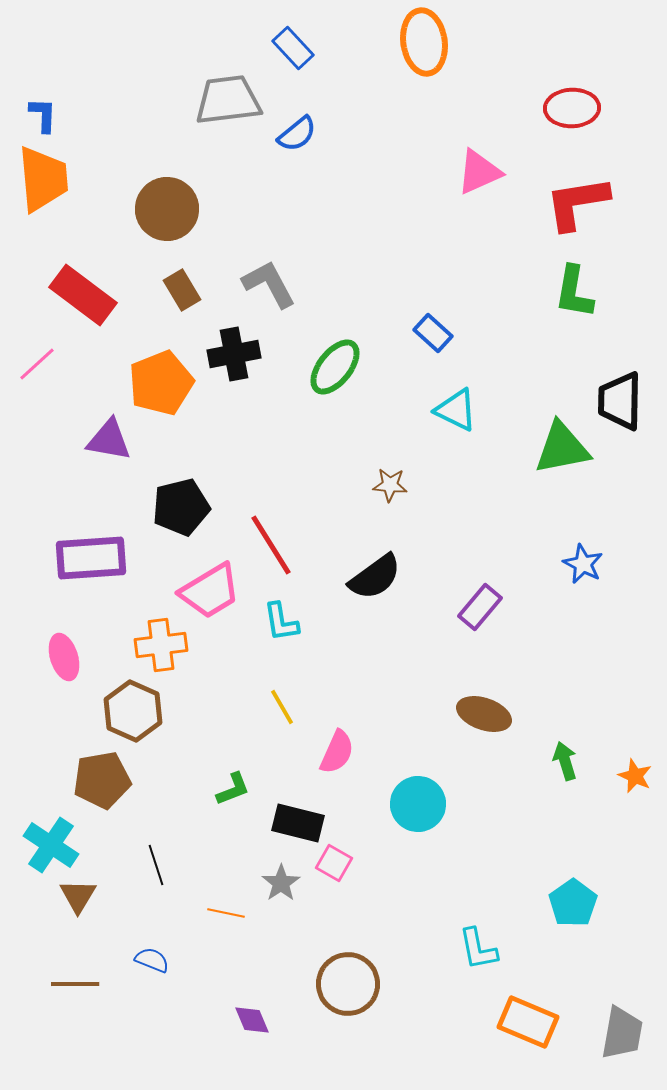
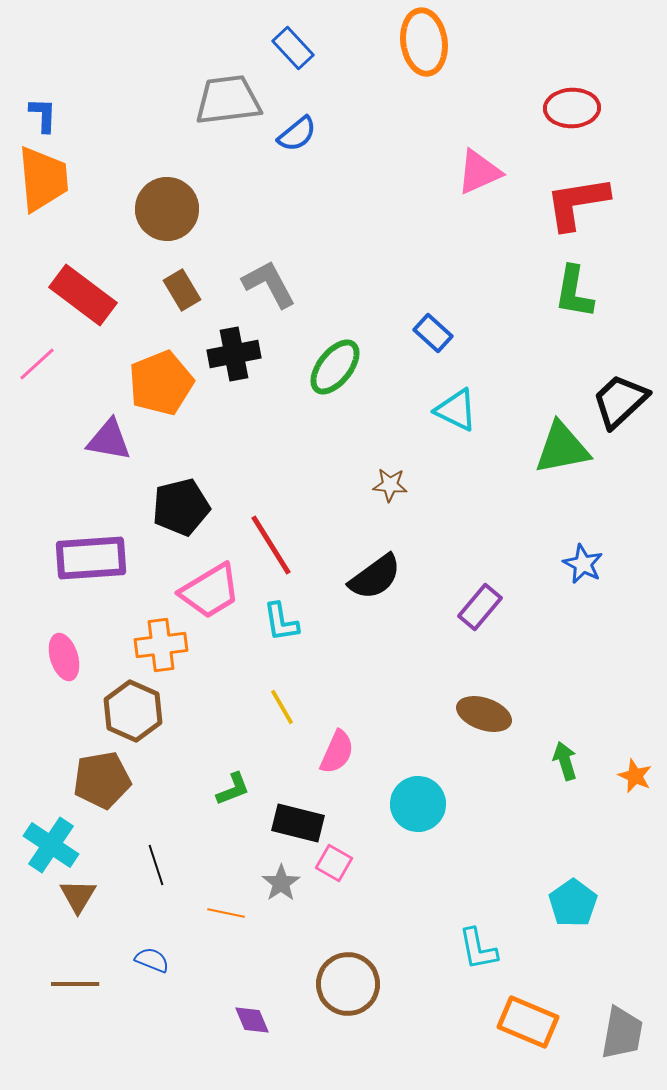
black trapezoid at (620, 401): rotated 46 degrees clockwise
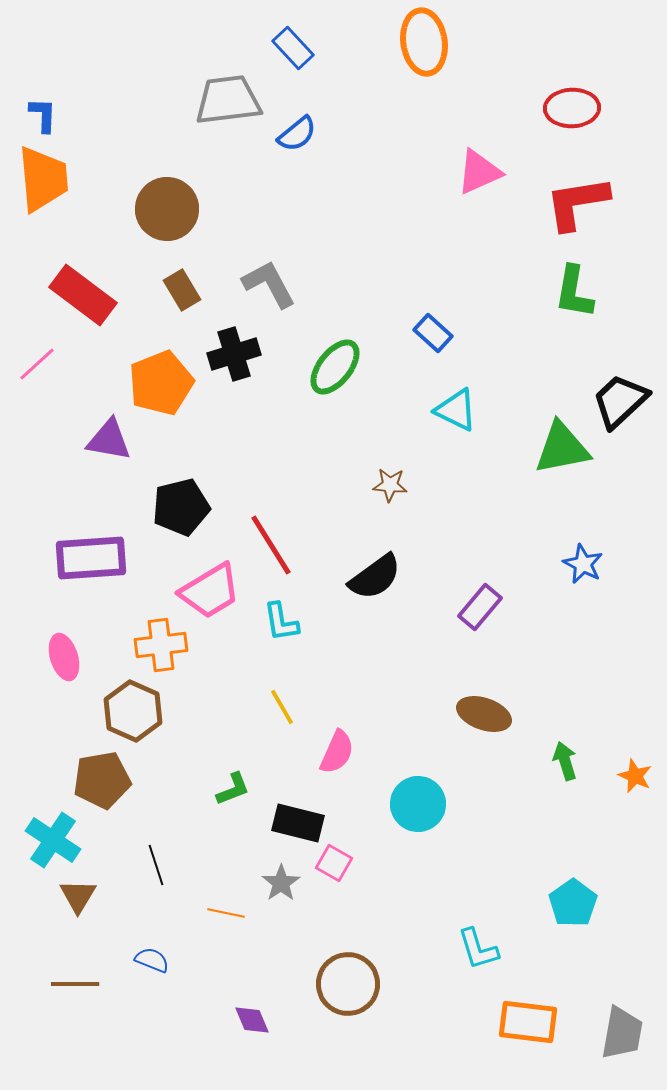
black cross at (234, 354): rotated 6 degrees counterclockwise
cyan cross at (51, 845): moved 2 px right, 5 px up
cyan L-shape at (478, 949): rotated 6 degrees counterclockwise
orange rectangle at (528, 1022): rotated 16 degrees counterclockwise
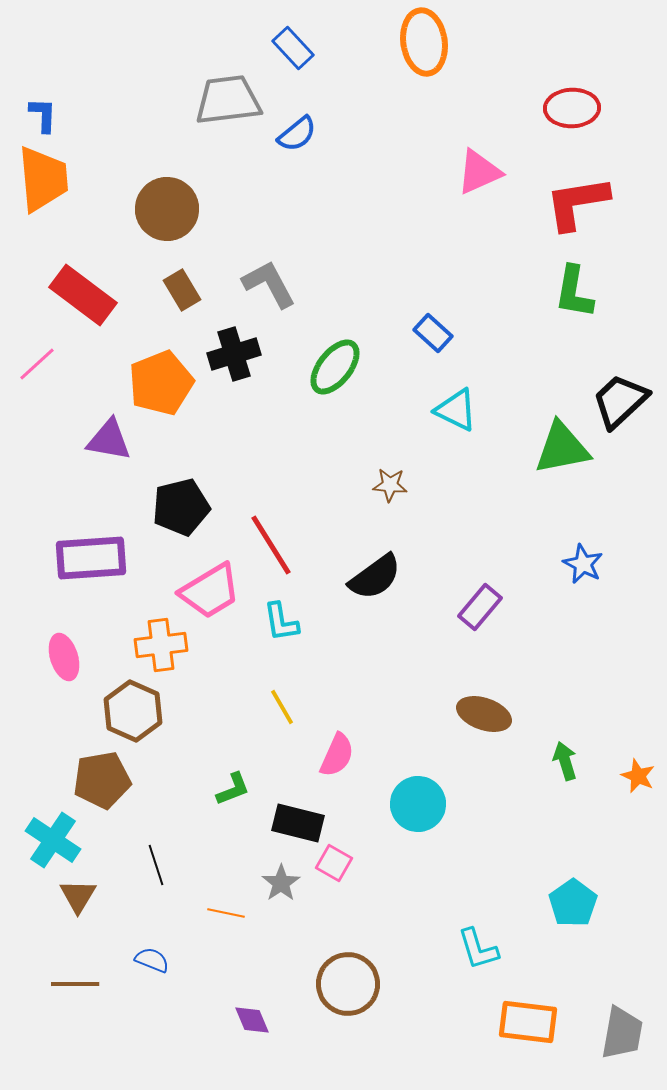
pink semicircle at (337, 752): moved 3 px down
orange star at (635, 776): moved 3 px right
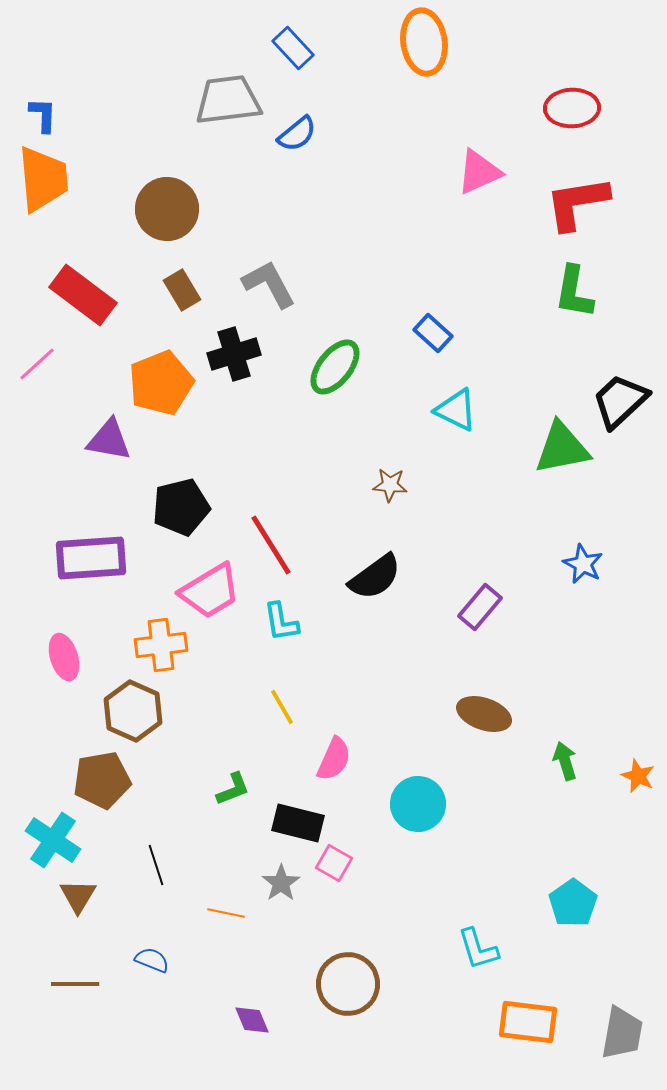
pink semicircle at (337, 755): moved 3 px left, 4 px down
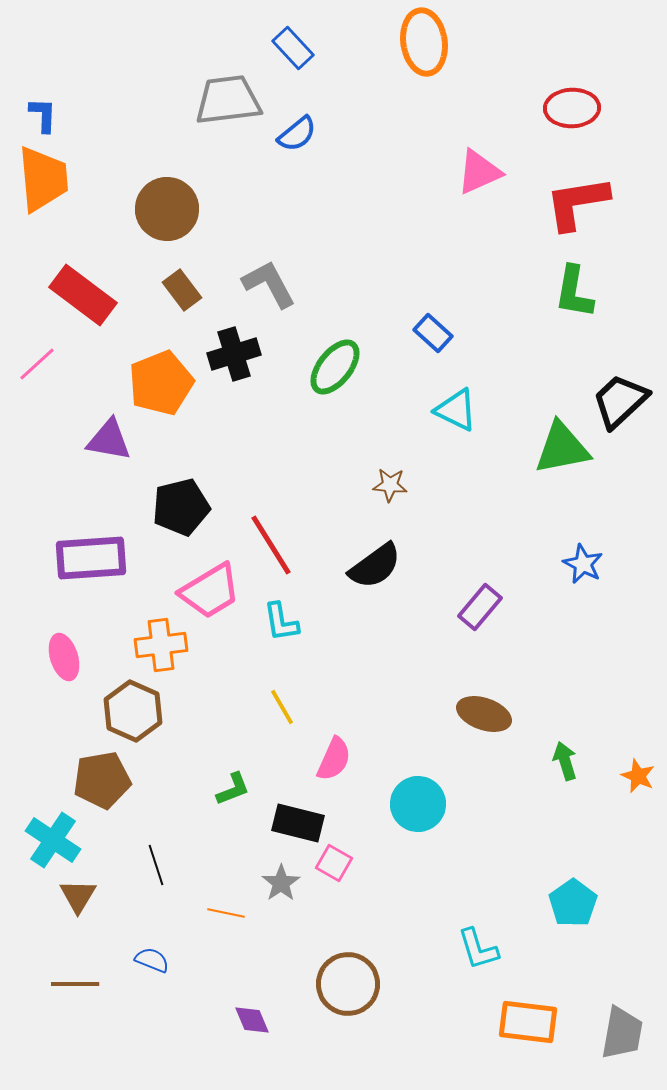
brown rectangle at (182, 290): rotated 6 degrees counterclockwise
black semicircle at (375, 577): moved 11 px up
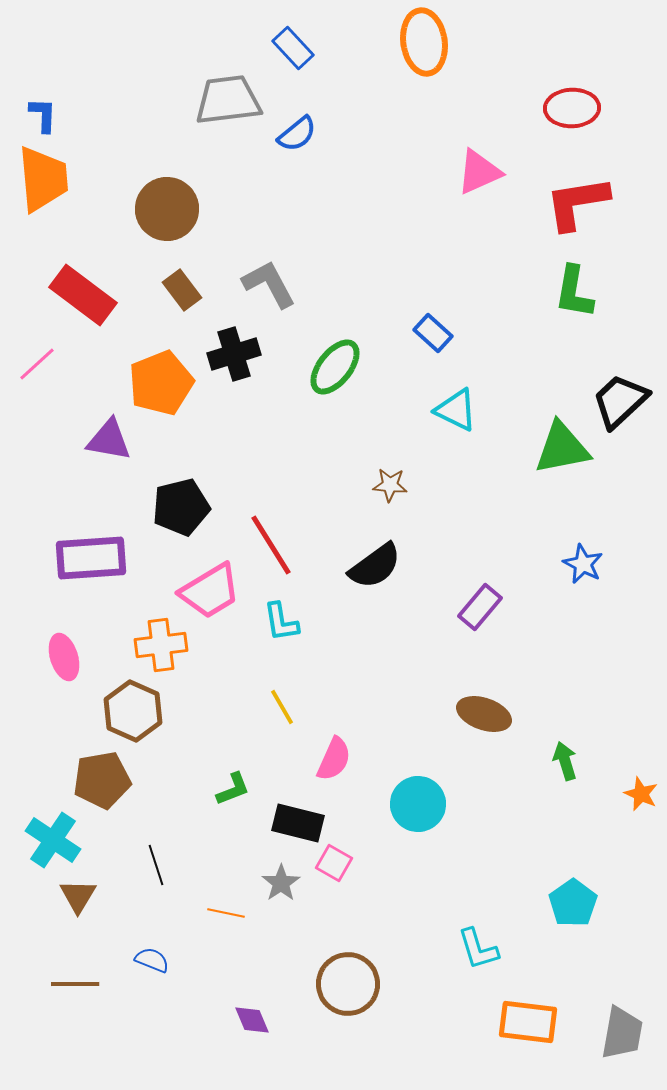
orange star at (638, 776): moved 3 px right, 18 px down
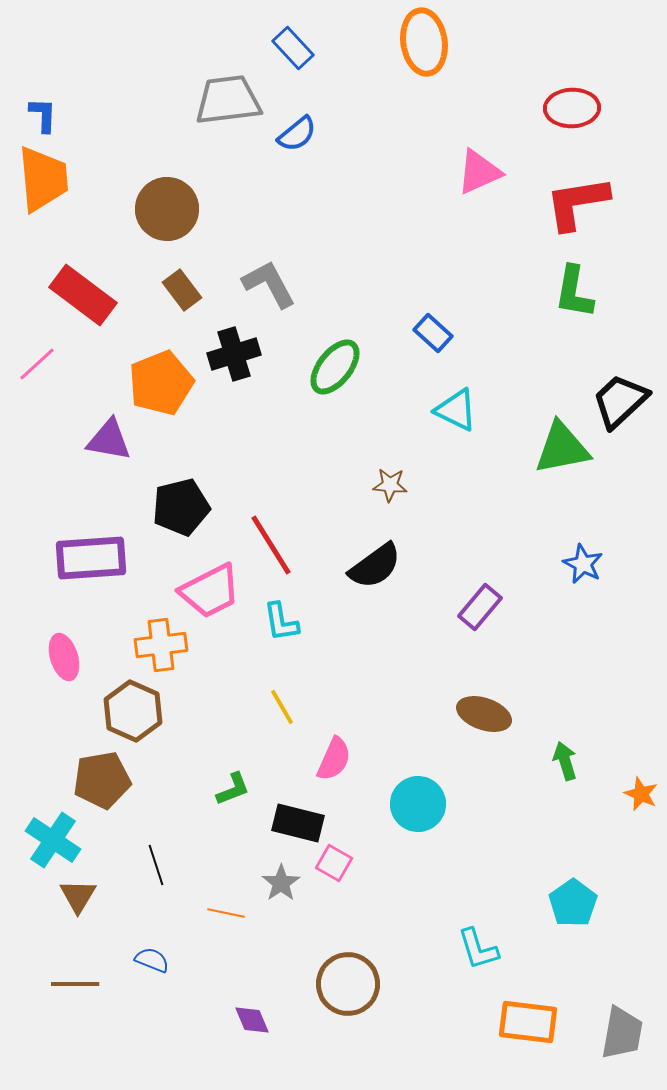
pink trapezoid at (210, 591): rotated 4 degrees clockwise
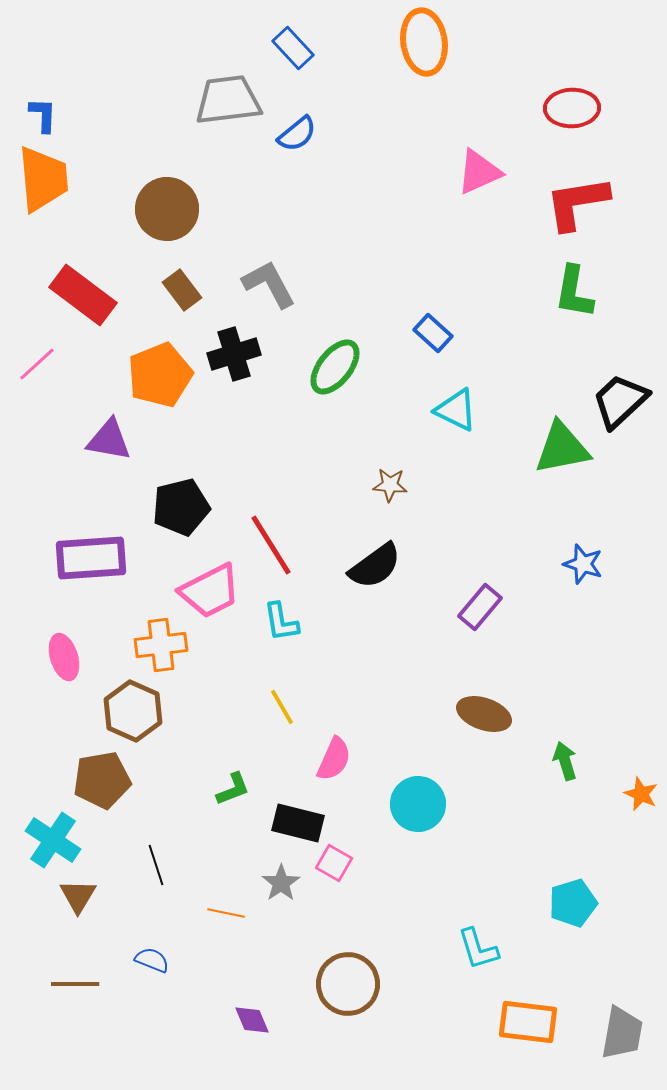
orange pentagon at (161, 383): moved 1 px left, 8 px up
blue star at (583, 564): rotated 9 degrees counterclockwise
cyan pentagon at (573, 903): rotated 18 degrees clockwise
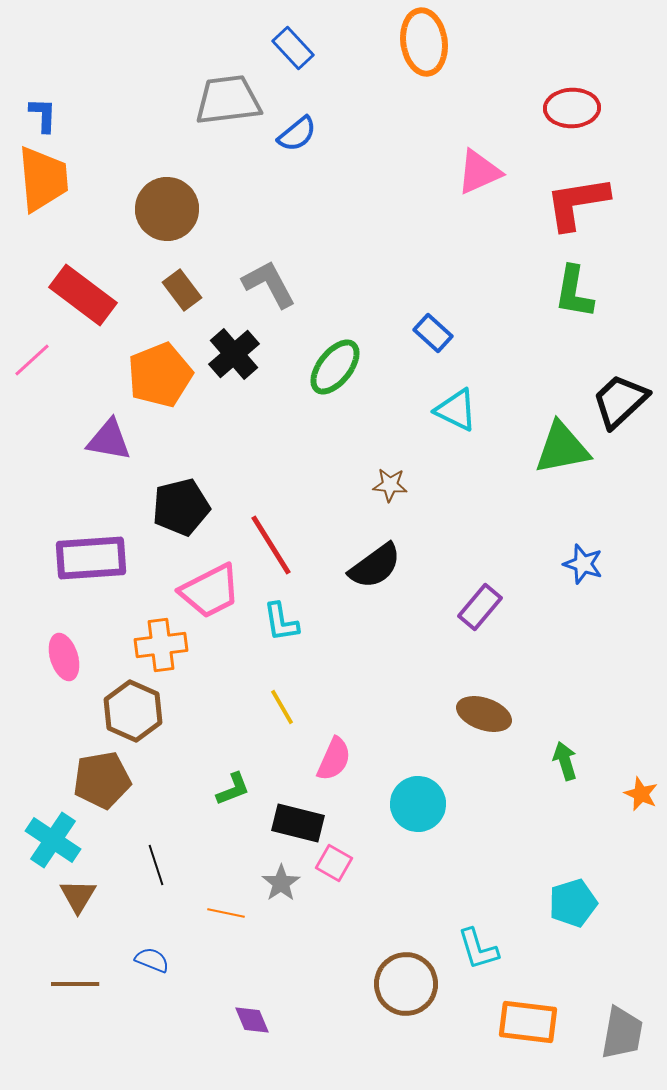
black cross at (234, 354): rotated 24 degrees counterclockwise
pink line at (37, 364): moved 5 px left, 4 px up
brown circle at (348, 984): moved 58 px right
